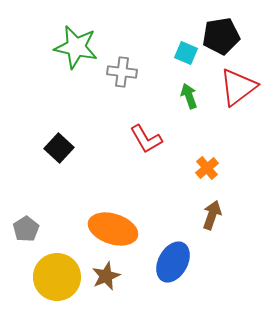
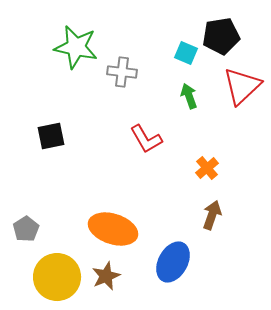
red triangle: moved 4 px right, 1 px up; rotated 6 degrees counterclockwise
black square: moved 8 px left, 12 px up; rotated 36 degrees clockwise
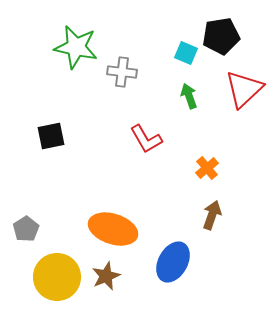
red triangle: moved 2 px right, 3 px down
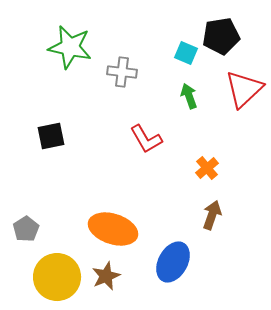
green star: moved 6 px left
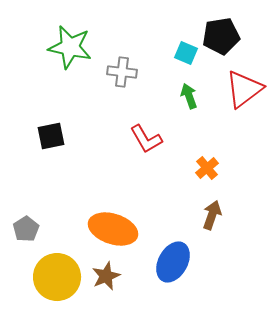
red triangle: rotated 6 degrees clockwise
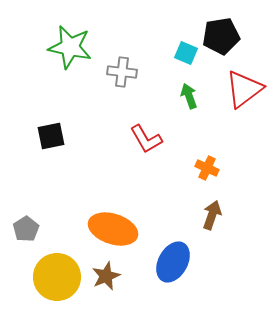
orange cross: rotated 25 degrees counterclockwise
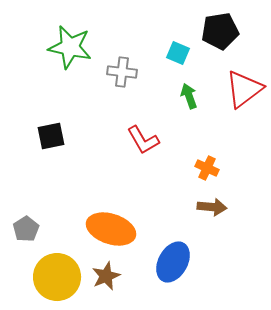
black pentagon: moved 1 px left, 5 px up
cyan square: moved 8 px left
red L-shape: moved 3 px left, 1 px down
brown arrow: moved 8 px up; rotated 76 degrees clockwise
orange ellipse: moved 2 px left
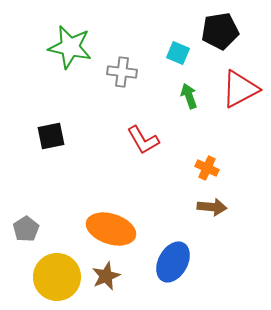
red triangle: moved 4 px left; rotated 9 degrees clockwise
